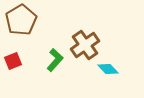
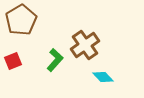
cyan diamond: moved 5 px left, 8 px down
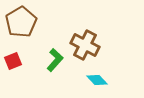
brown pentagon: moved 2 px down
brown cross: rotated 28 degrees counterclockwise
cyan diamond: moved 6 px left, 3 px down
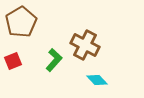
green L-shape: moved 1 px left
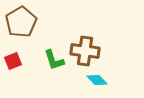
brown cross: moved 6 px down; rotated 20 degrees counterclockwise
green L-shape: rotated 120 degrees clockwise
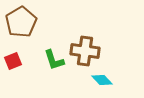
cyan diamond: moved 5 px right
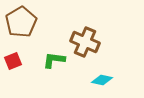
brown cross: moved 9 px up; rotated 16 degrees clockwise
green L-shape: rotated 115 degrees clockwise
cyan diamond: rotated 35 degrees counterclockwise
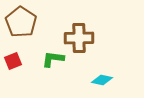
brown pentagon: rotated 8 degrees counterclockwise
brown cross: moved 6 px left, 4 px up; rotated 24 degrees counterclockwise
green L-shape: moved 1 px left, 1 px up
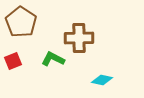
green L-shape: rotated 20 degrees clockwise
